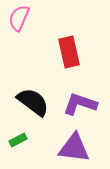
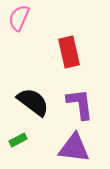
purple L-shape: rotated 64 degrees clockwise
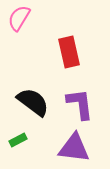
pink semicircle: rotated 8 degrees clockwise
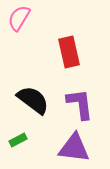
black semicircle: moved 2 px up
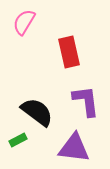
pink semicircle: moved 5 px right, 4 px down
black semicircle: moved 4 px right, 12 px down
purple L-shape: moved 6 px right, 3 px up
